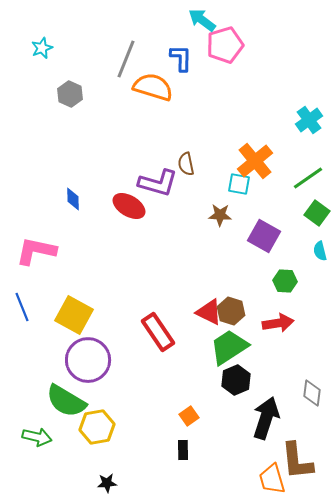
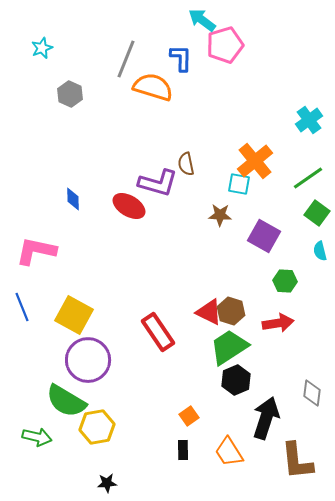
orange trapezoid: moved 43 px left, 27 px up; rotated 16 degrees counterclockwise
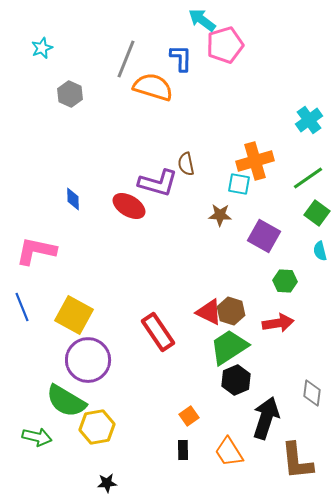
orange cross: rotated 24 degrees clockwise
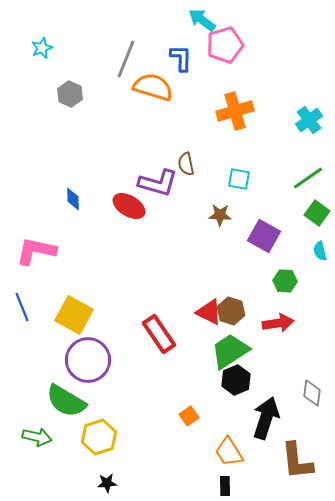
orange cross: moved 20 px left, 50 px up
cyan square: moved 5 px up
red rectangle: moved 1 px right, 2 px down
green trapezoid: moved 1 px right, 4 px down
yellow hexagon: moved 2 px right, 10 px down; rotated 8 degrees counterclockwise
black rectangle: moved 42 px right, 36 px down
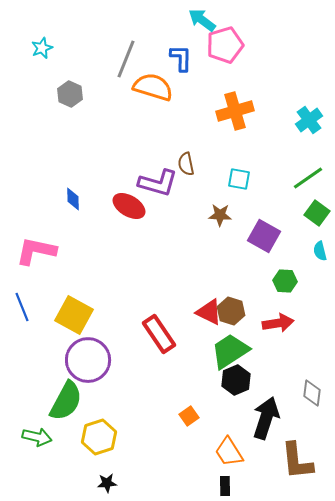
green semicircle: rotated 93 degrees counterclockwise
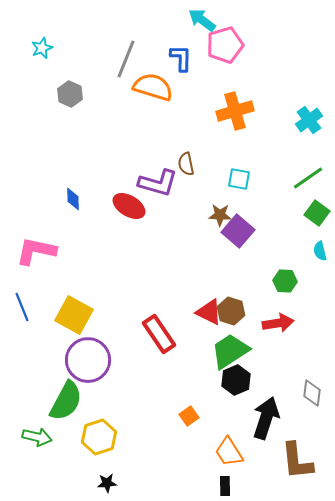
purple square: moved 26 px left, 5 px up; rotated 12 degrees clockwise
